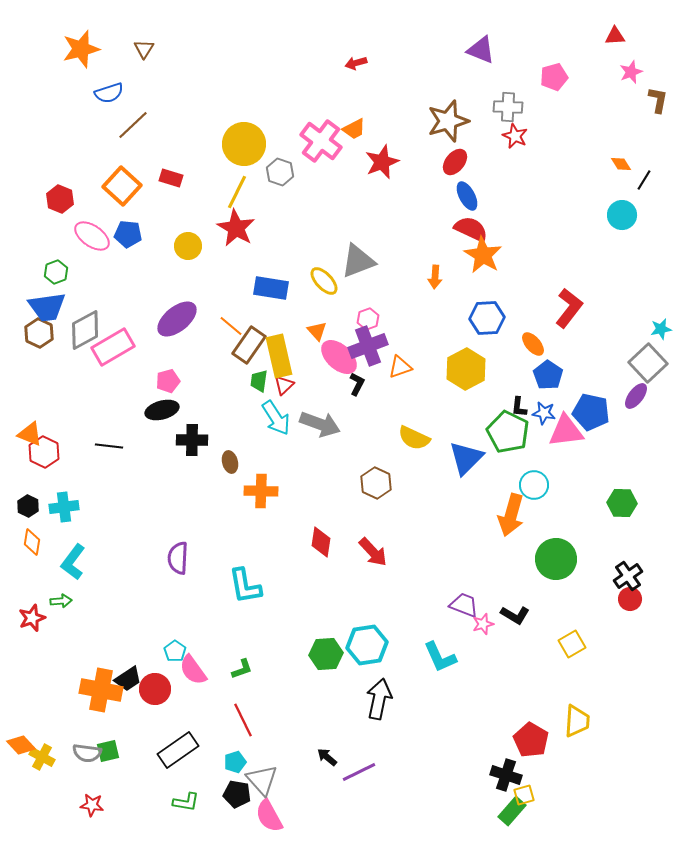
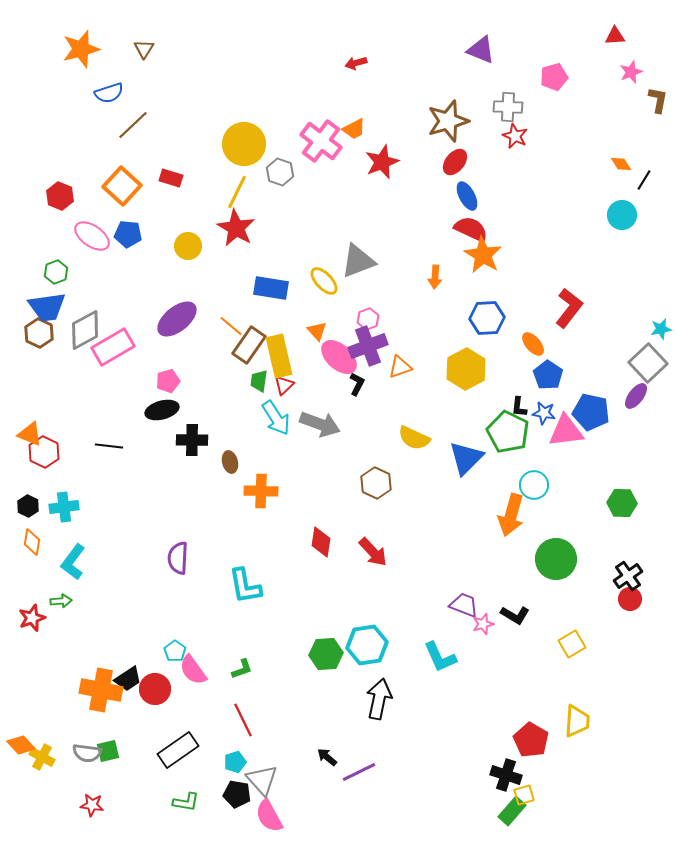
red hexagon at (60, 199): moved 3 px up
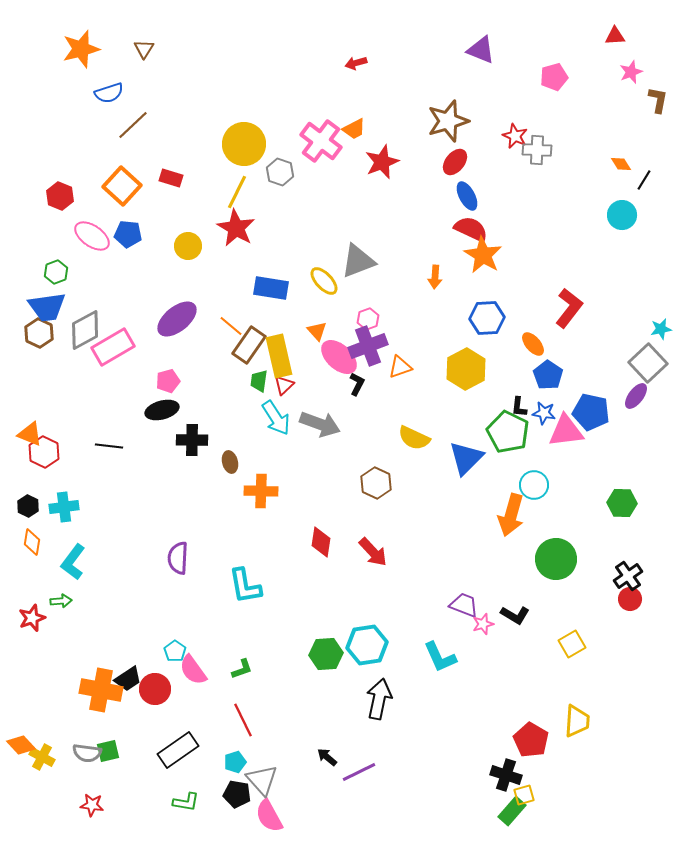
gray cross at (508, 107): moved 29 px right, 43 px down
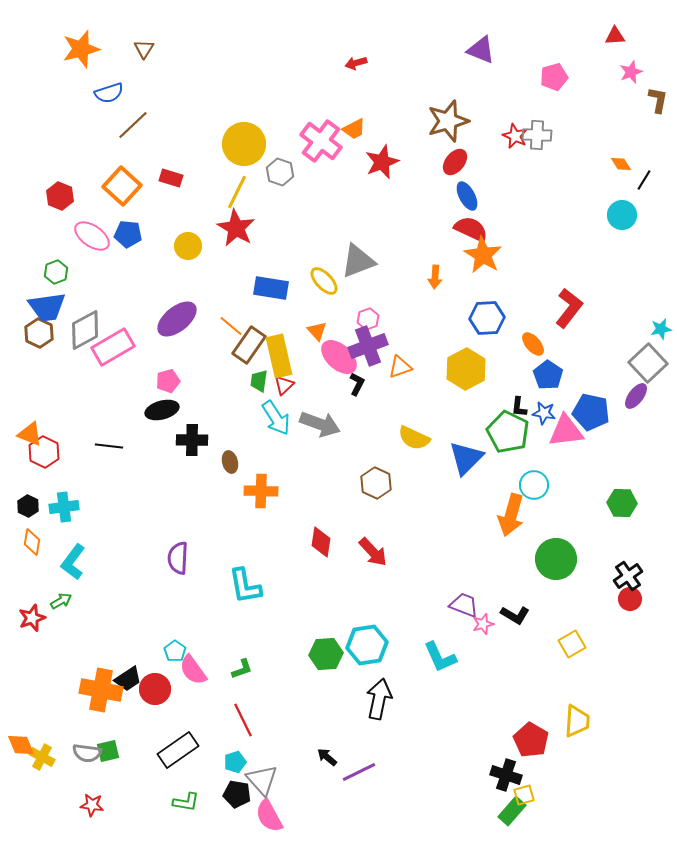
gray cross at (537, 150): moved 15 px up
green arrow at (61, 601): rotated 25 degrees counterclockwise
orange diamond at (21, 745): rotated 20 degrees clockwise
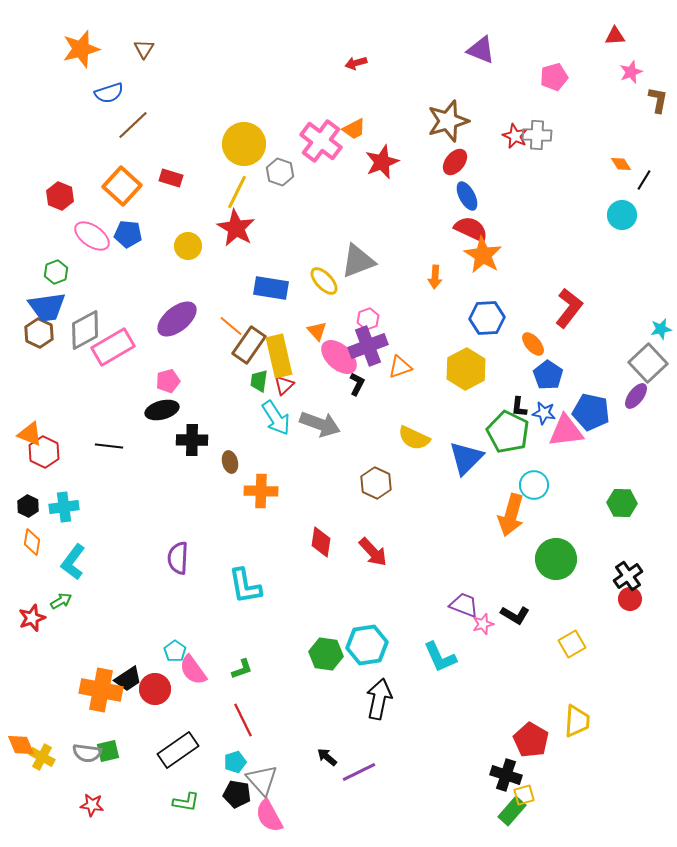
green hexagon at (326, 654): rotated 12 degrees clockwise
